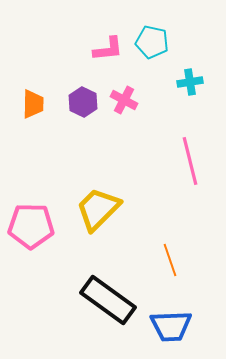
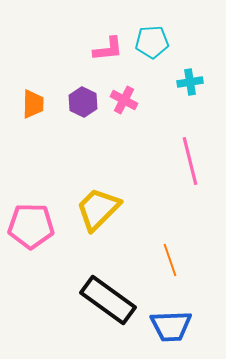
cyan pentagon: rotated 16 degrees counterclockwise
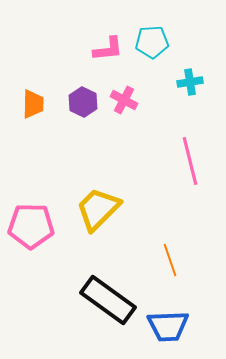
blue trapezoid: moved 3 px left
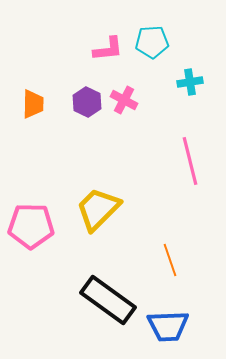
purple hexagon: moved 4 px right
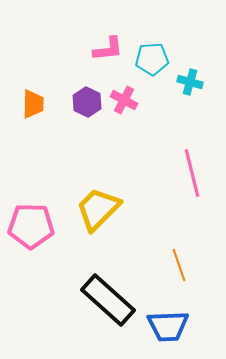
cyan pentagon: moved 17 px down
cyan cross: rotated 25 degrees clockwise
pink line: moved 2 px right, 12 px down
orange line: moved 9 px right, 5 px down
black rectangle: rotated 6 degrees clockwise
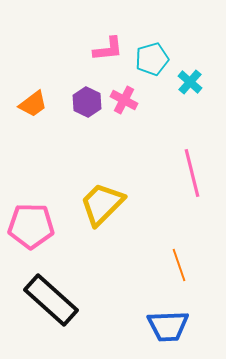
cyan pentagon: rotated 12 degrees counterclockwise
cyan cross: rotated 25 degrees clockwise
orange trapezoid: rotated 52 degrees clockwise
yellow trapezoid: moved 4 px right, 5 px up
black rectangle: moved 57 px left
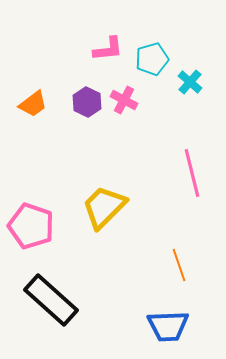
yellow trapezoid: moved 2 px right, 3 px down
pink pentagon: rotated 18 degrees clockwise
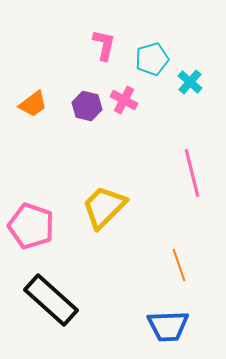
pink L-shape: moved 4 px left, 4 px up; rotated 72 degrees counterclockwise
purple hexagon: moved 4 px down; rotated 12 degrees counterclockwise
